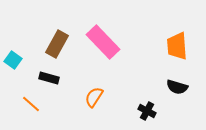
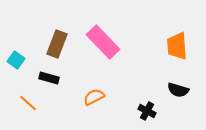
brown rectangle: rotated 8 degrees counterclockwise
cyan square: moved 3 px right
black semicircle: moved 1 px right, 3 px down
orange semicircle: rotated 30 degrees clockwise
orange line: moved 3 px left, 1 px up
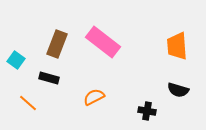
pink rectangle: rotated 8 degrees counterclockwise
black cross: rotated 18 degrees counterclockwise
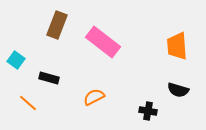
brown rectangle: moved 19 px up
black cross: moved 1 px right
